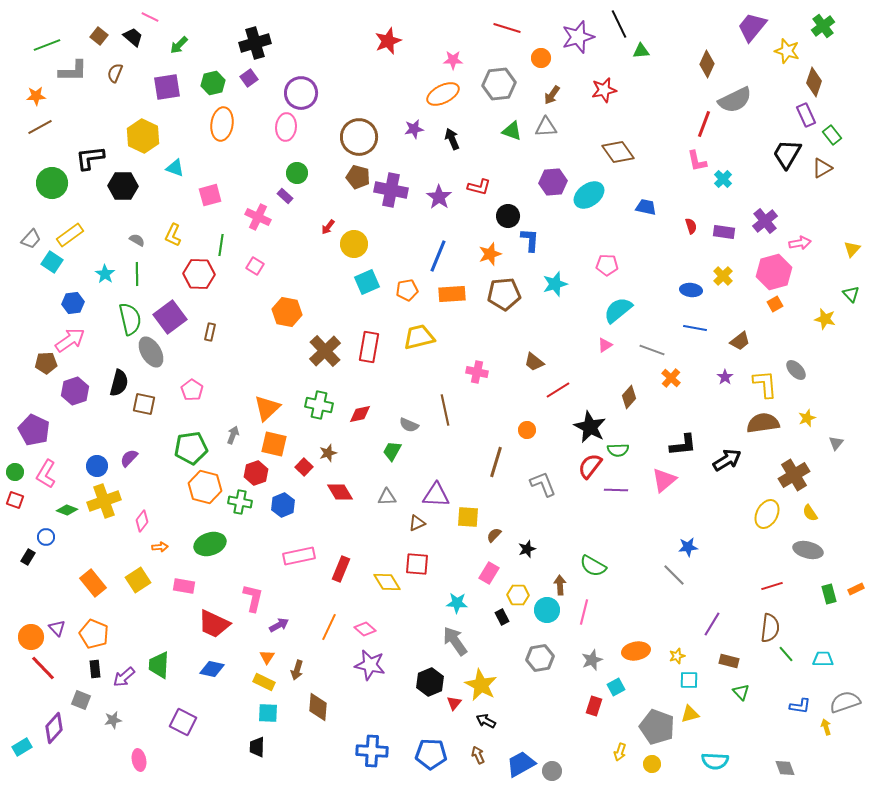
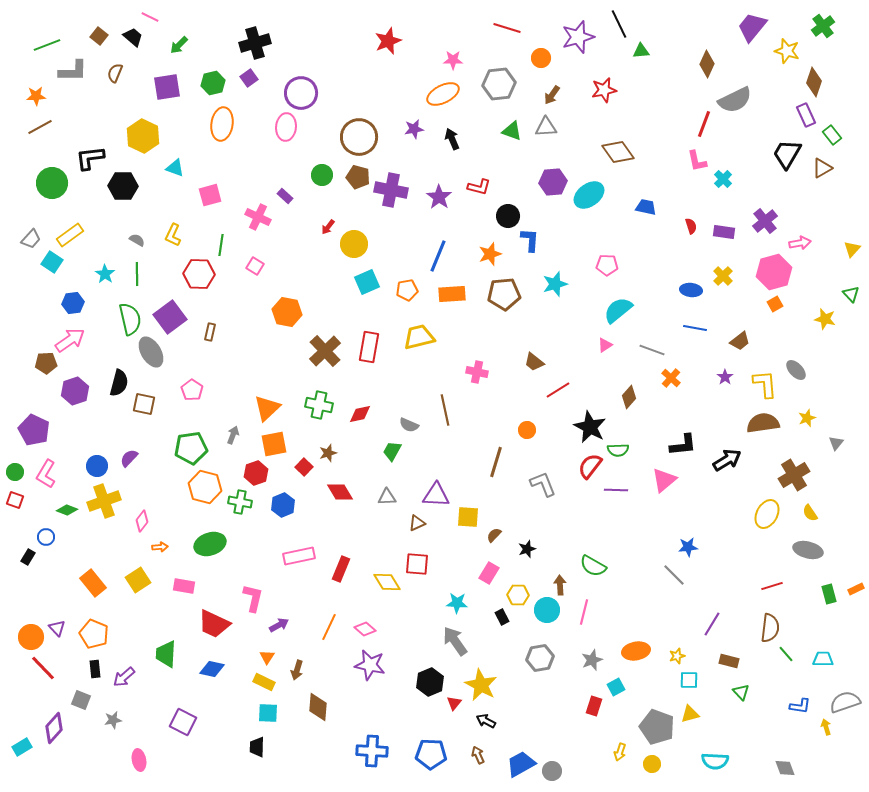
green circle at (297, 173): moved 25 px right, 2 px down
orange square at (274, 444): rotated 24 degrees counterclockwise
green trapezoid at (159, 665): moved 7 px right, 11 px up
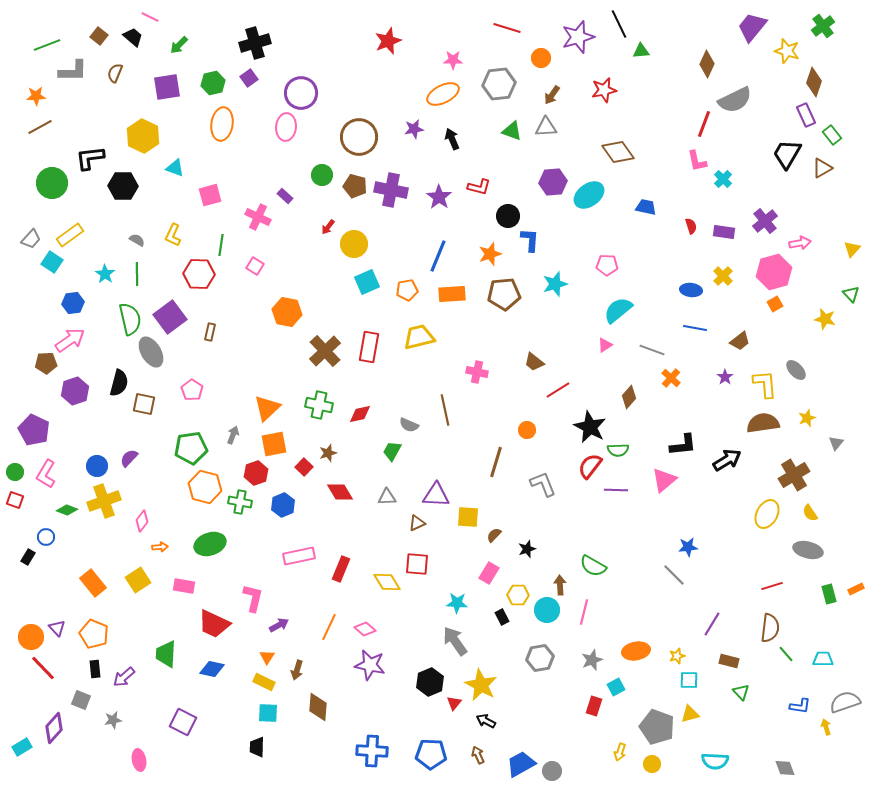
brown pentagon at (358, 177): moved 3 px left, 9 px down
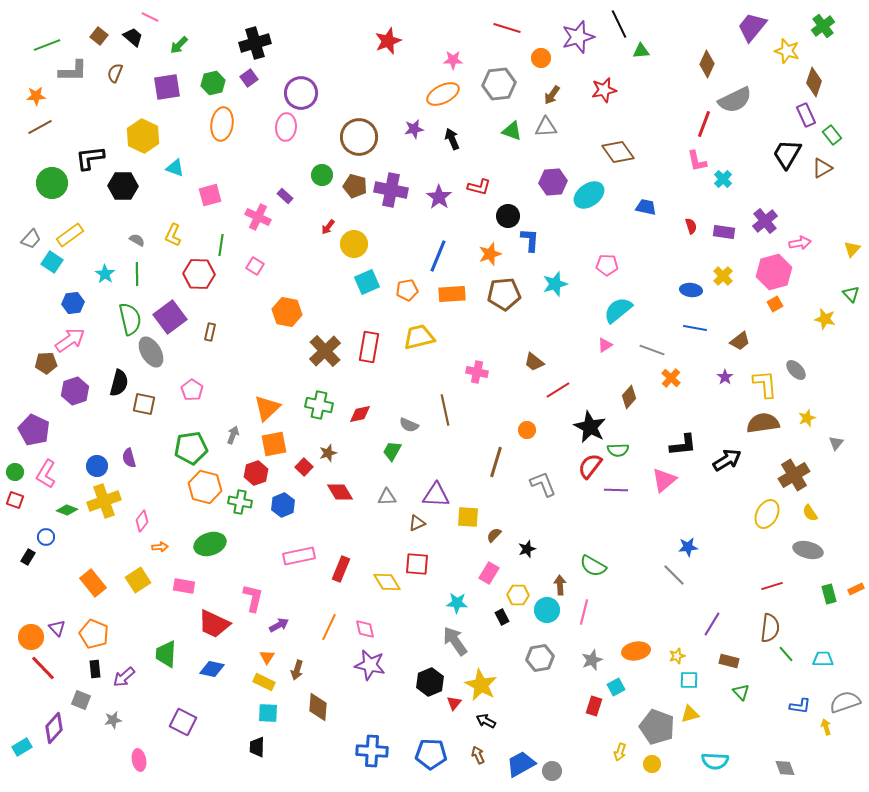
purple semicircle at (129, 458): rotated 60 degrees counterclockwise
pink diamond at (365, 629): rotated 35 degrees clockwise
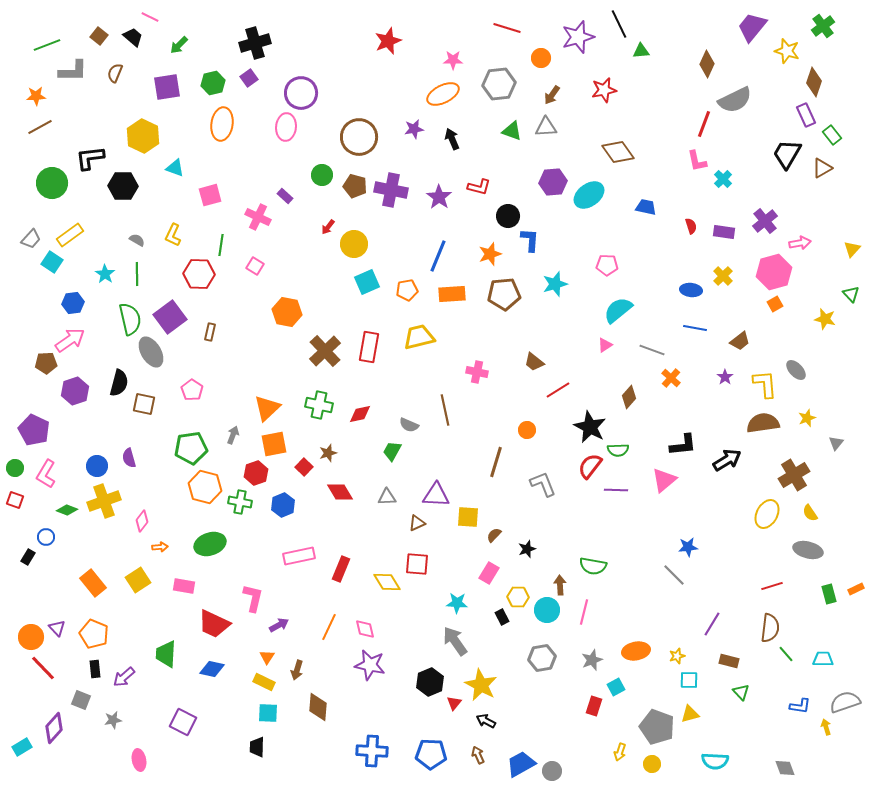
green circle at (15, 472): moved 4 px up
green semicircle at (593, 566): rotated 20 degrees counterclockwise
yellow hexagon at (518, 595): moved 2 px down
gray hexagon at (540, 658): moved 2 px right
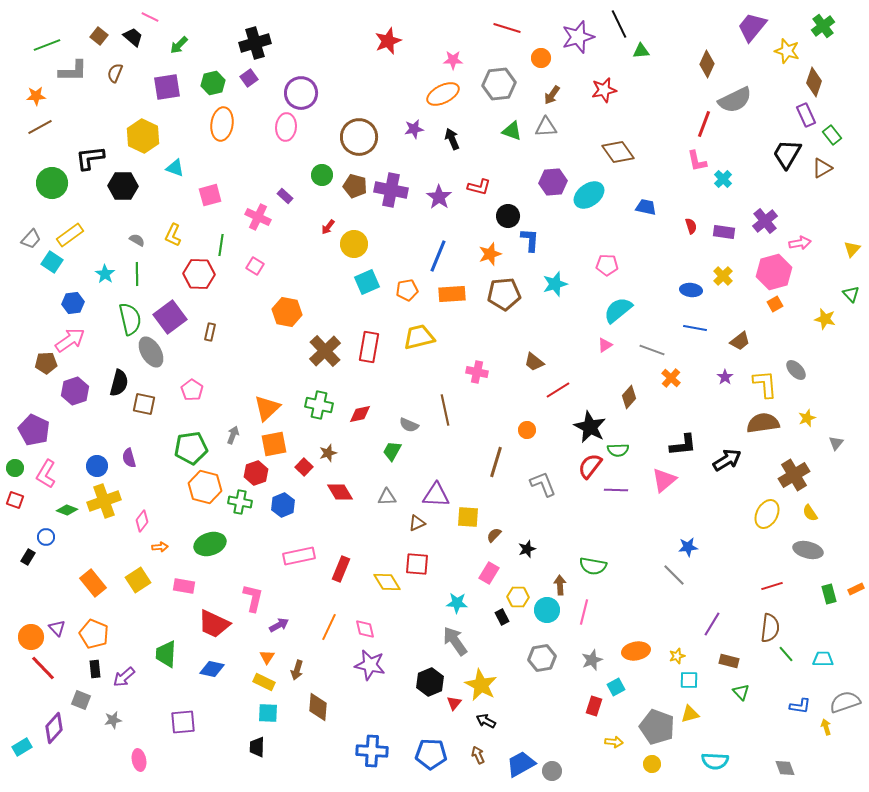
purple square at (183, 722): rotated 32 degrees counterclockwise
yellow arrow at (620, 752): moved 6 px left, 10 px up; rotated 102 degrees counterclockwise
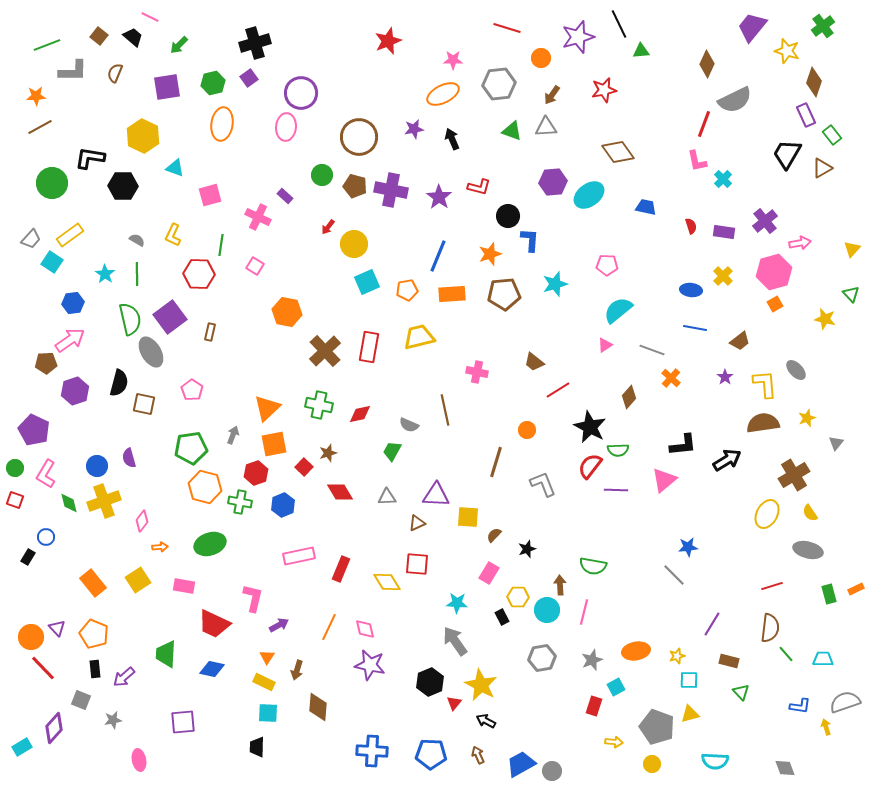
black L-shape at (90, 158): rotated 16 degrees clockwise
green diamond at (67, 510): moved 2 px right, 7 px up; rotated 55 degrees clockwise
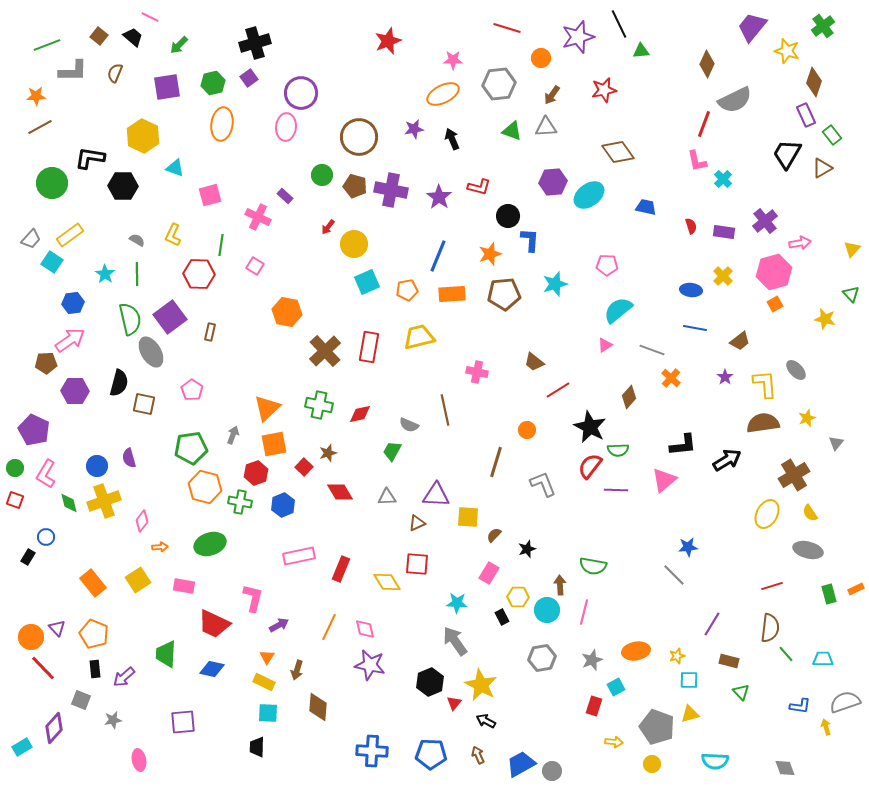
purple hexagon at (75, 391): rotated 20 degrees clockwise
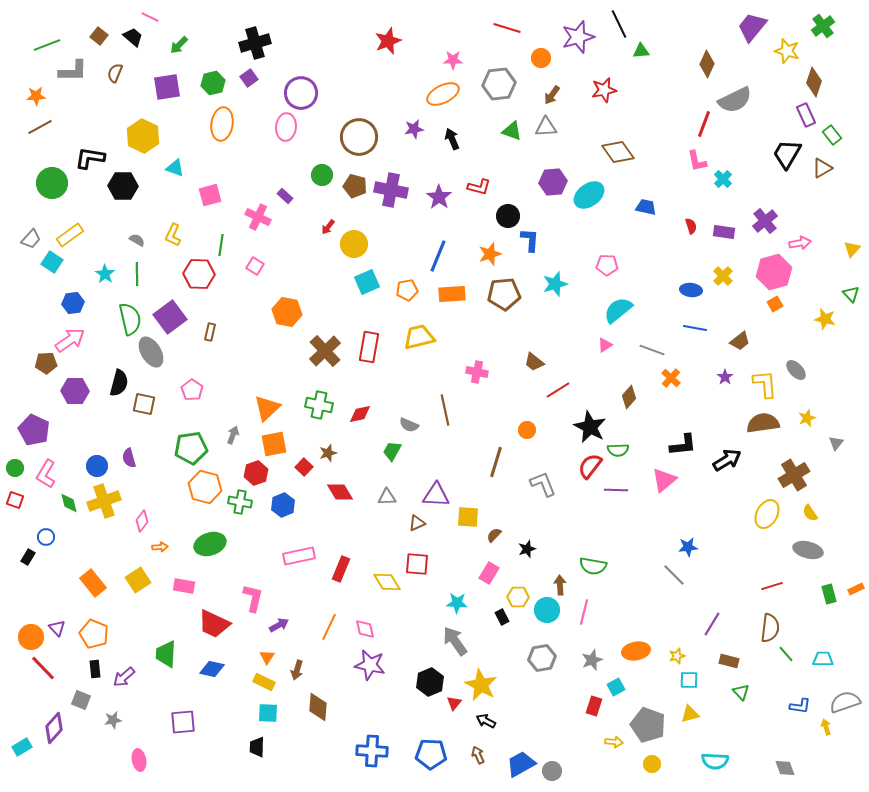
gray pentagon at (657, 727): moved 9 px left, 2 px up
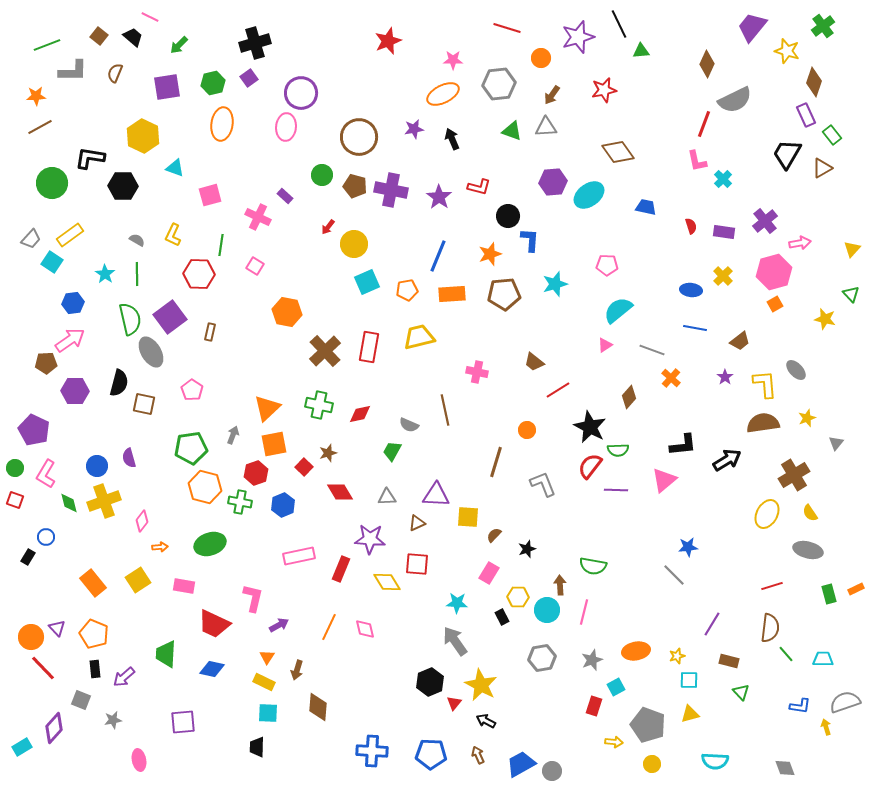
purple star at (370, 665): moved 126 px up; rotated 8 degrees counterclockwise
